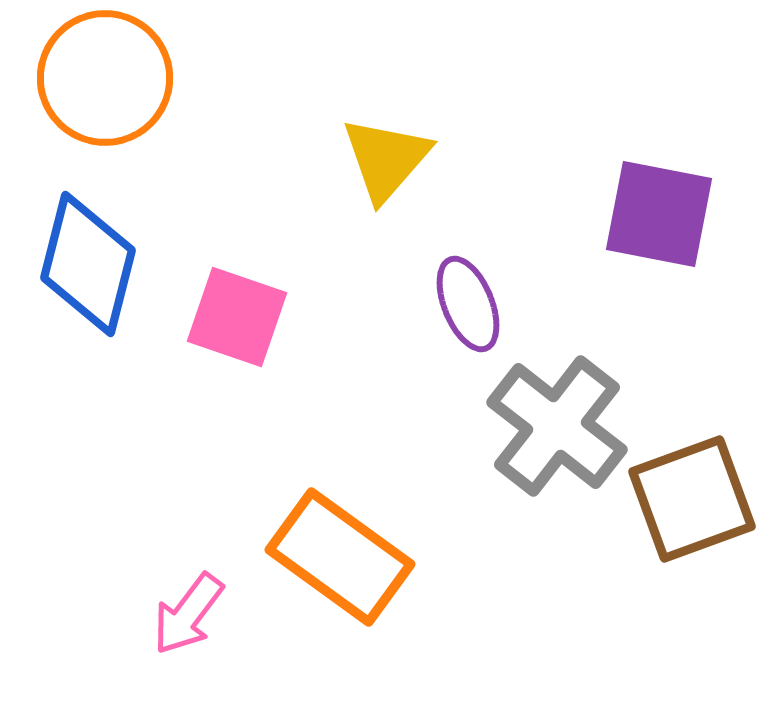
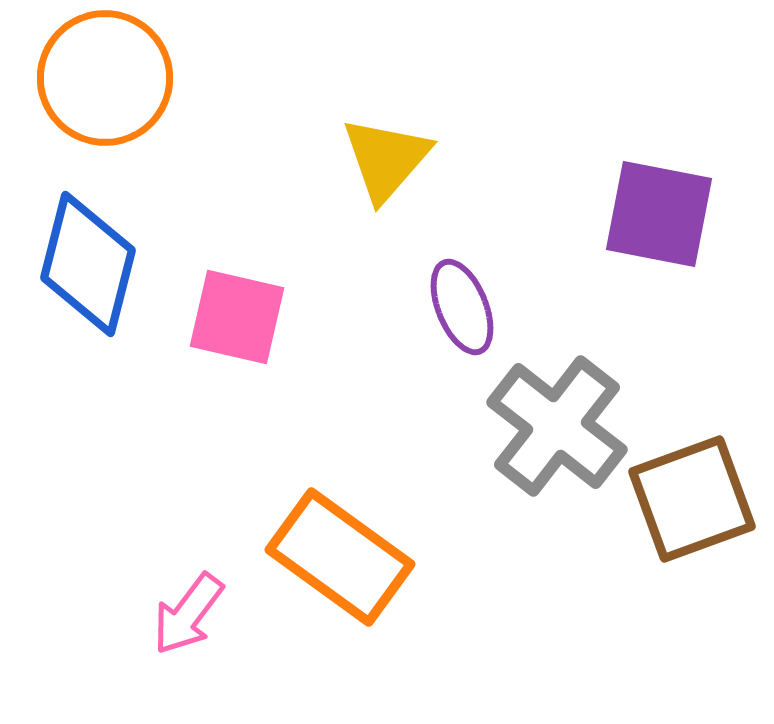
purple ellipse: moved 6 px left, 3 px down
pink square: rotated 6 degrees counterclockwise
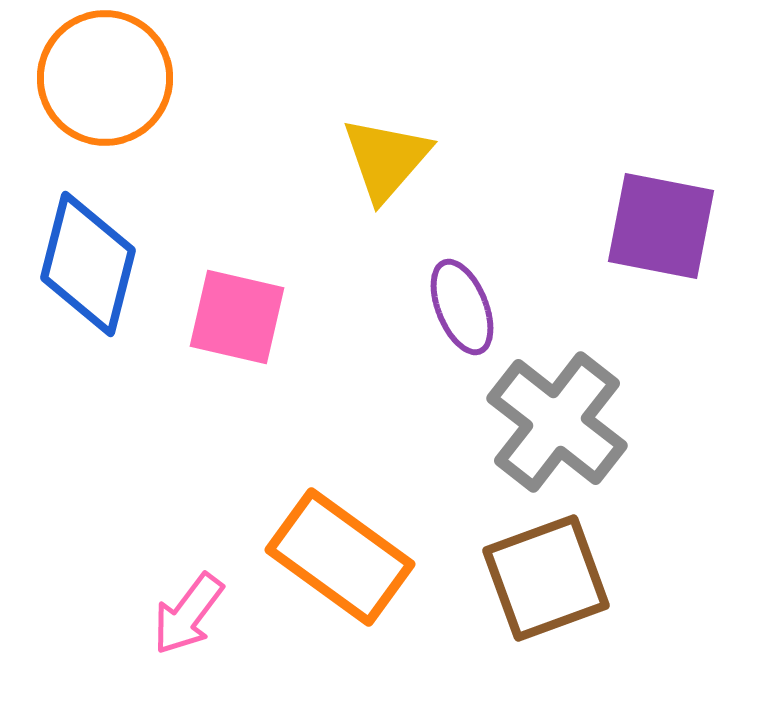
purple square: moved 2 px right, 12 px down
gray cross: moved 4 px up
brown square: moved 146 px left, 79 px down
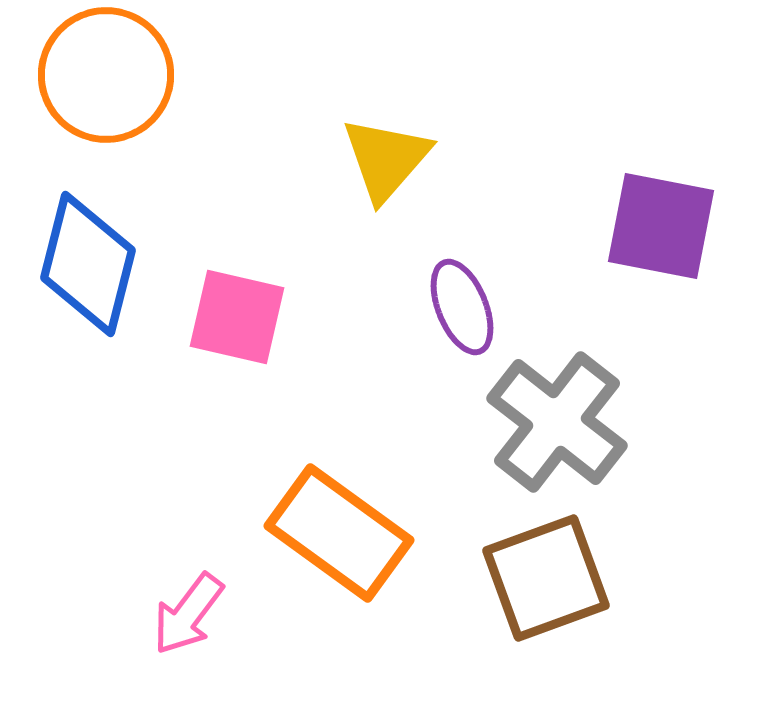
orange circle: moved 1 px right, 3 px up
orange rectangle: moved 1 px left, 24 px up
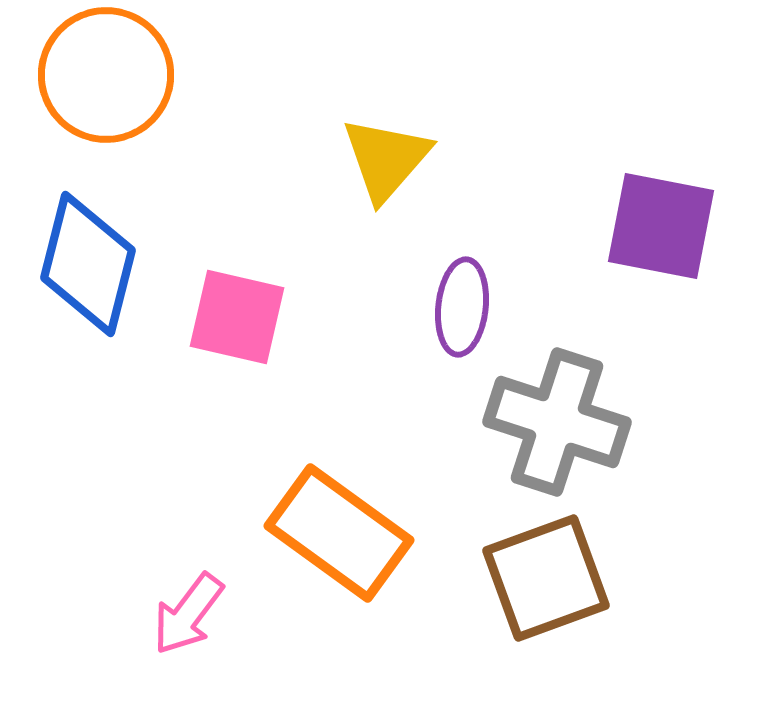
purple ellipse: rotated 28 degrees clockwise
gray cross: rotated 20 degrees counterclockwise
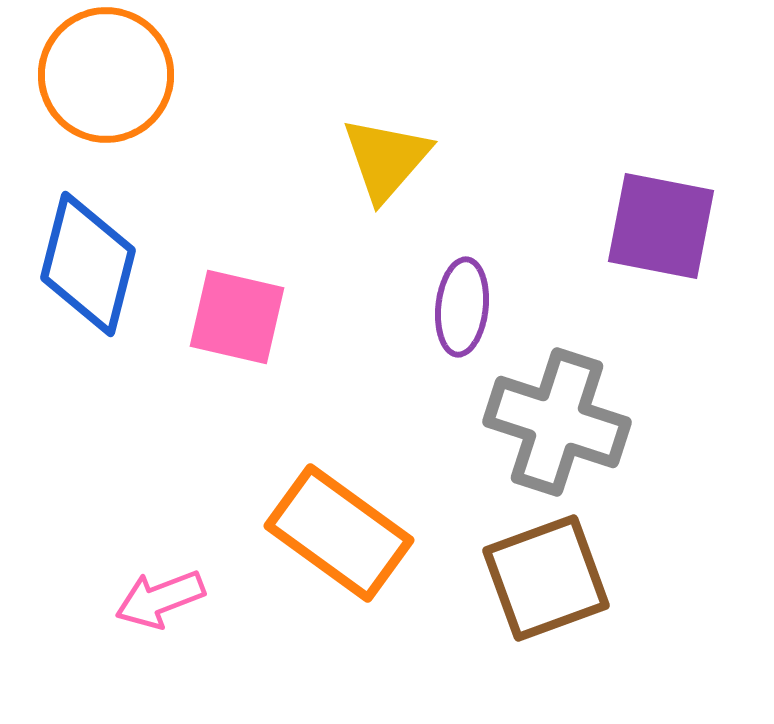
pink arrow: moved 28 px left, 15 px up; rotated 32 degrees clockwise
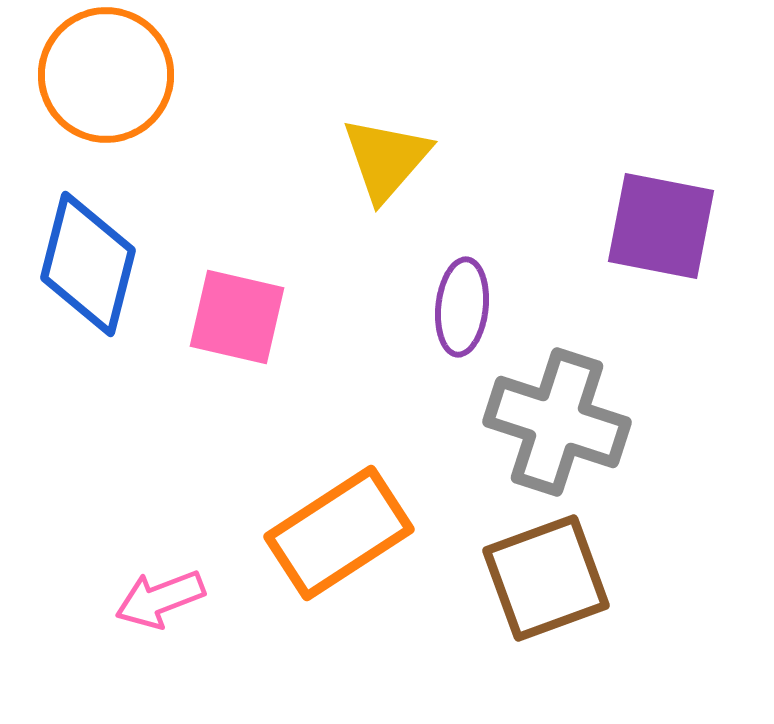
orange rectangle: rotated 69 degrees counterclockwise
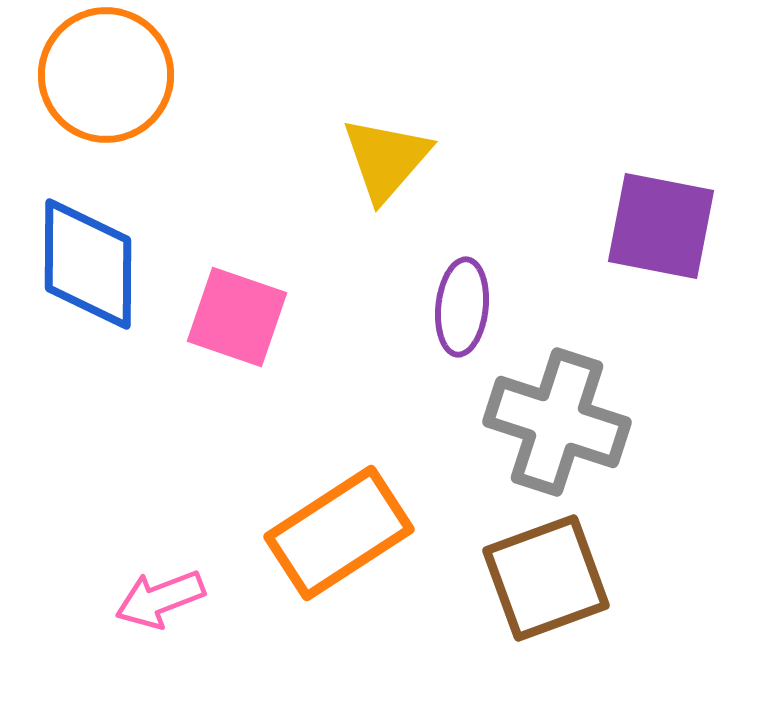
blue diamond: rotated 14 degrees counterclockwise
pink square: rotated 6 degrees clockwise
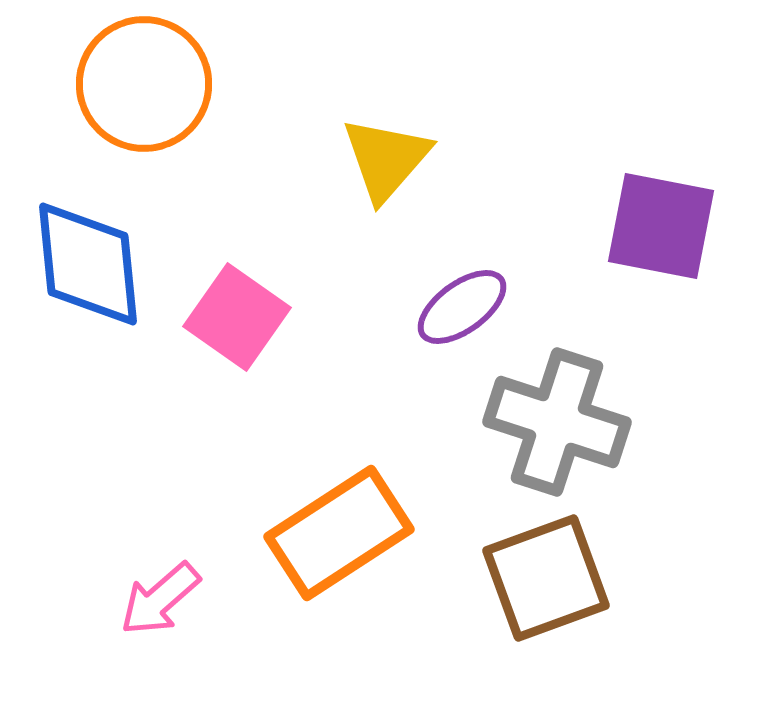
orange circle: moved 38 px right, 9 px down
blue diamond: rotated 6 degrees counterclockwise
purple ellipse: rotated 48 degrees clockwise
pink square: rotated 16 degrees clockwise
pink arrow: rotated 20 degrees counterclockwise
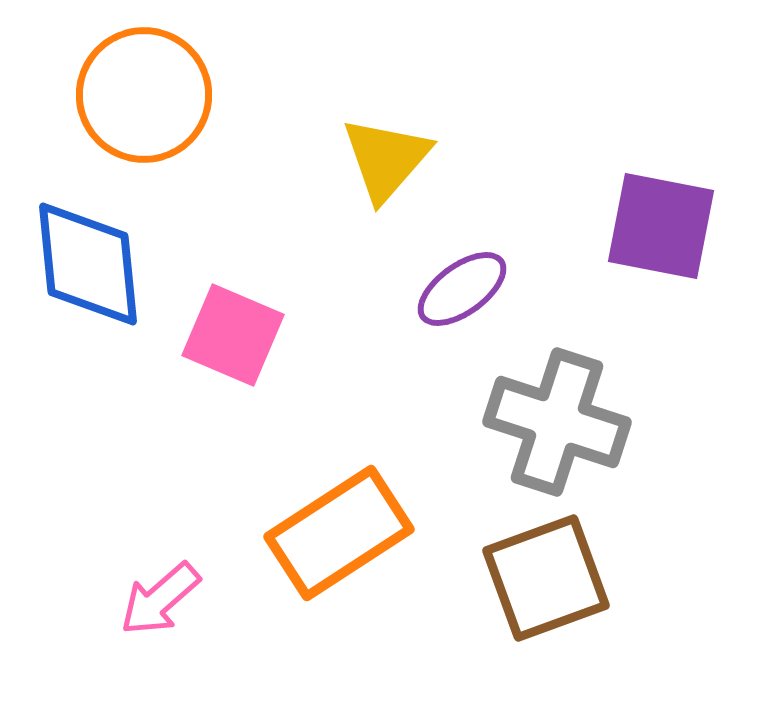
orange circle: moved 11 px down
purple ellipse: moved 18 px up
pink square: moved 4 px left, 18 px down; rotated 12 degrees counterclockwise
